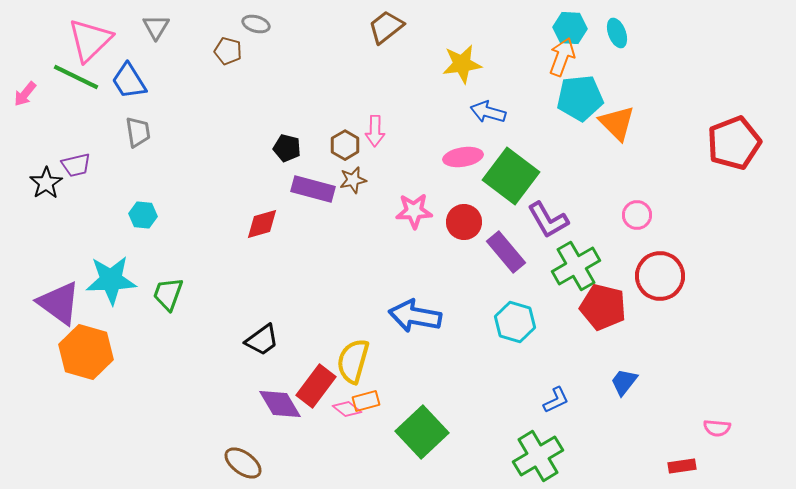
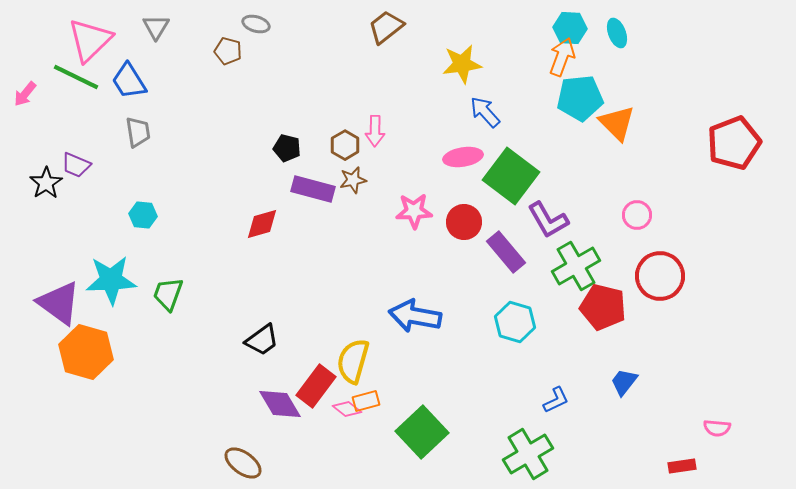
blue arrow at (488, 112): moved 3 px left; rotated 32 degrees clockwise
purple trapezoid at (76, 165): rotated 36 degrees clockwise
green cross at (538, 456): moved 10 px left, 2 px up
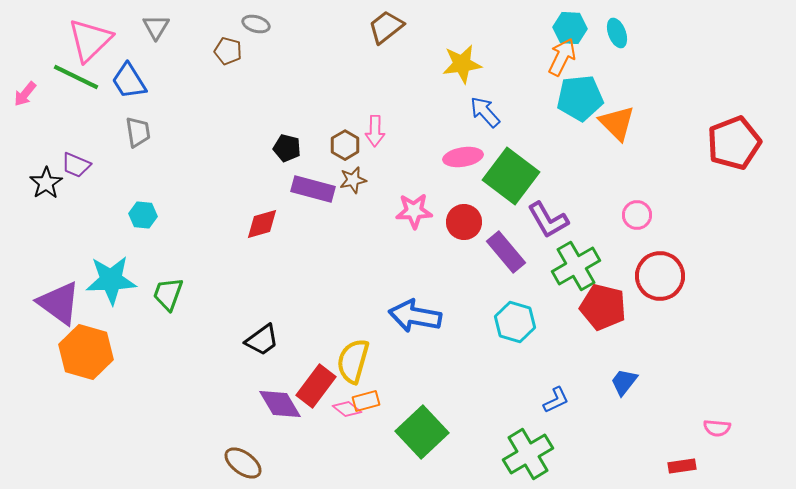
orange arrow at (562, 57): rotated 6 degrees clockwise
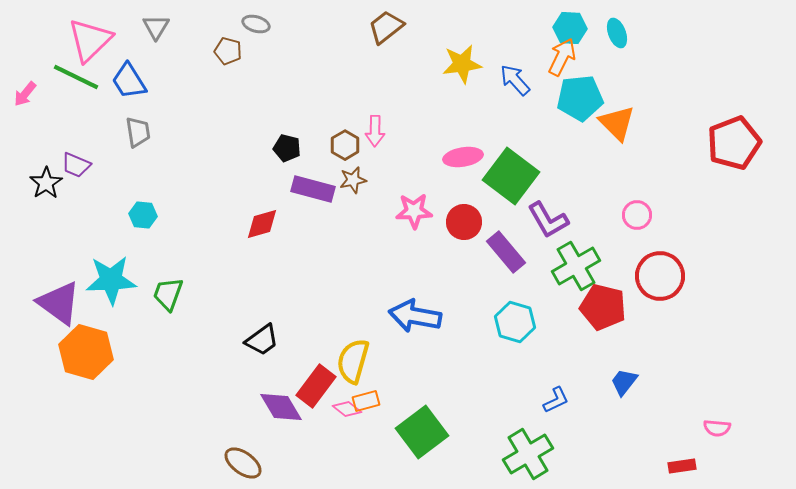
blue arrow at (485, 112): moved 30 px right, 32 px up
purple diamond at (280, 404): moved 1 px right, 3 px down
green square at (422, 432): rotated 6 degrees clockwise
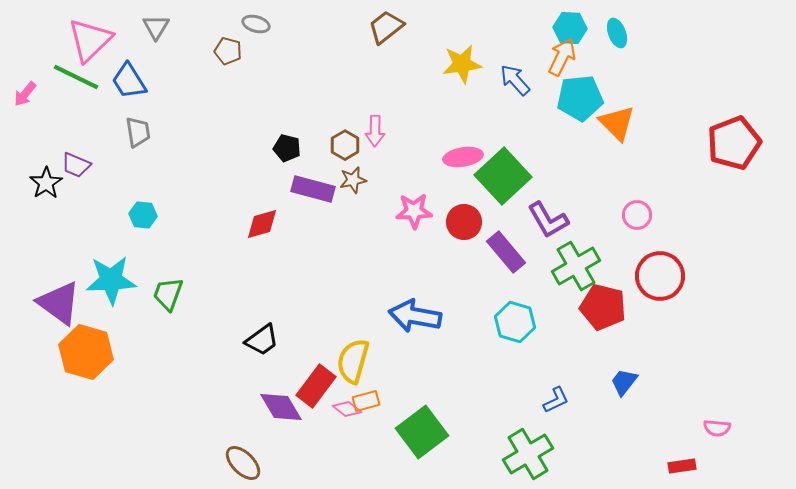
green square at (511, 176): moved 8 px left; rotated 10 degrees clockwise
brown ellipse at (243, 463): rotated 9 degrees clockwise
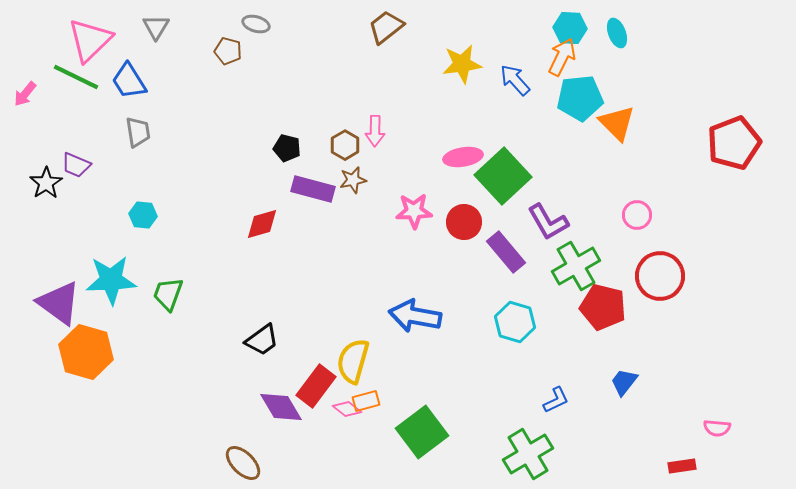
purple L-shape at (548, 220): moved 2 px down
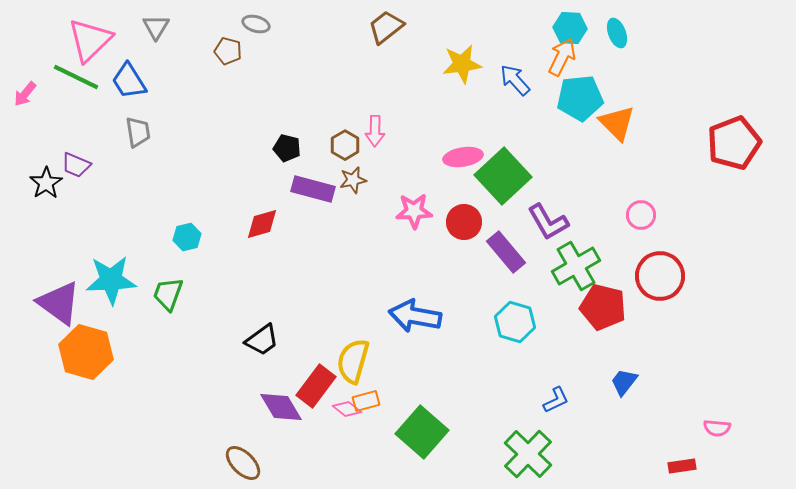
cyan hexagon at (143, 215): moved 44 px right, 22 px down; rotated 20 degrees counterclockwise
pink circle at (637, 215): moved 4 px right
green square at (422, 432): rotated 12 degrees counterclockwise
green cross at (528, 454): rotated 15 degrees counterclockwise
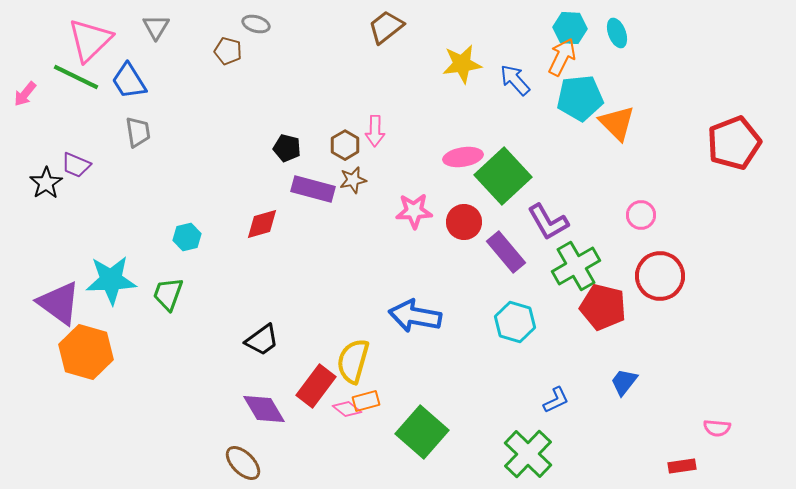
purple diamond at (281, 407): moved 17 px left, 2 px down
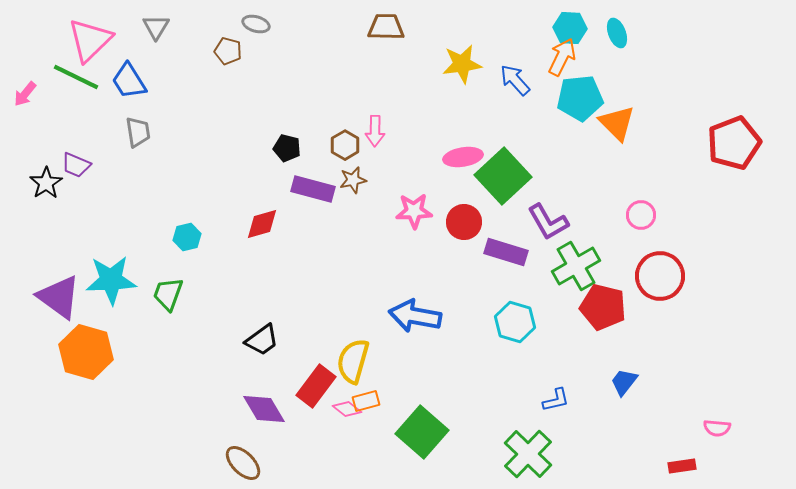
brown trapezoid at (386, 27): rotated 39 degrees clockwise
purple rectangle at (506, 252): rotated 33 degrees counterclockwise
purple triangle at (59, 303): moved 6 px up
blue L-shape at (556, 400): rotated 12 degrees clockwise
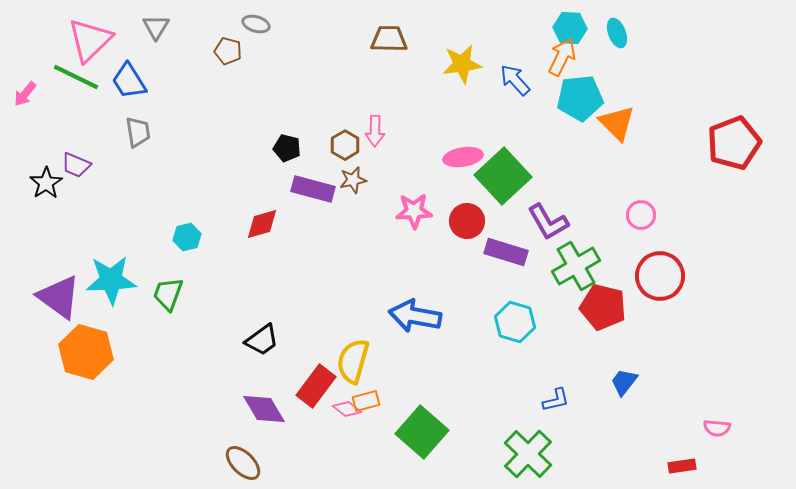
brown trapezoid at (386, 27): moved 3 px right, 12 px down
red circle at (464, 222): moved 3 px right, 1 px up
